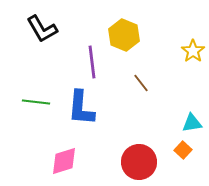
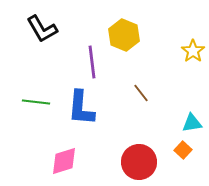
brown line: moved 10 px down
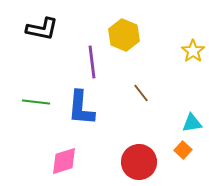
black L-shape: rotated 48 degrees counterclockwise
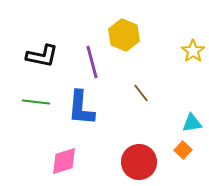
black L-shape: moved 27 px down
purple line: rotated 8 degrees counterclockwise
